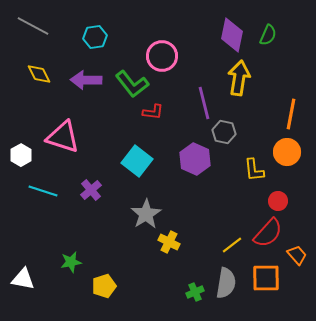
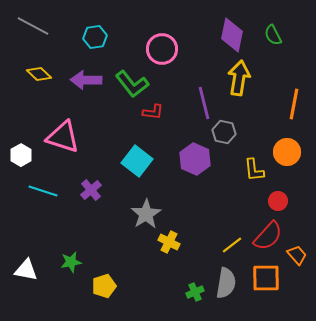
green semicircle: moved 5 px right; rotated 130 degrees clockwise
pink circle: moved 7 px up
yellow diamond: rotated 20 degrees counterclockwise
orange line: moved 3 px right, 10 px up
red semicircle: moved 3 px down
white triangle: moved 3 px right, 9 px up
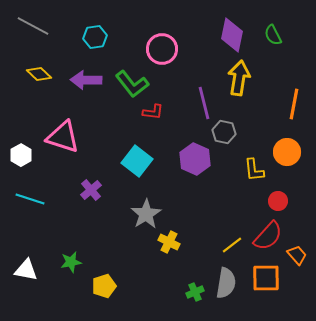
cyan line: moved 13 px left, 8 px down
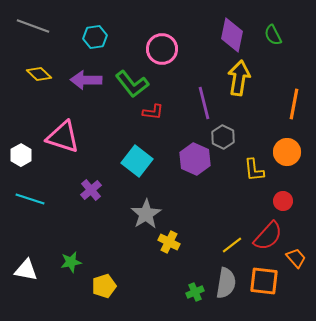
gray line: rotated 8 degrees counterclockwise
gray hexagon: moved 1 px left, 5 px down; rotated 15 degrees clockwise
red circle: moved 5 px right
orange trapezoid: moved 1 px left, 3 px down
orange square: moved 2 px left, 3 px down; rotated 8 degrees clockwise
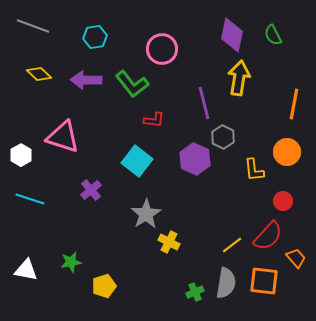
red L-shape: moved 1 px right, 8 px down
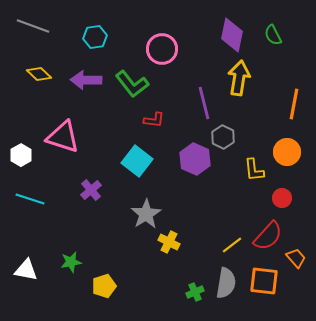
red circle: moved 1 px left, 3 px up
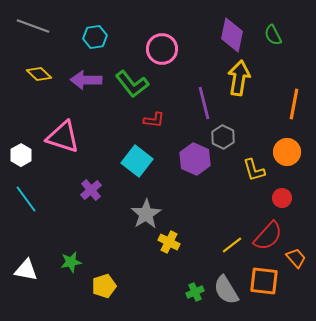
yellow L-shape: rotated 10 degrees counterclockwise
cyan line: moved 4 px left; rotated 36 degrees clockwise
gray semicircle: moved 7 px down; rotated 140 degrees clockwise
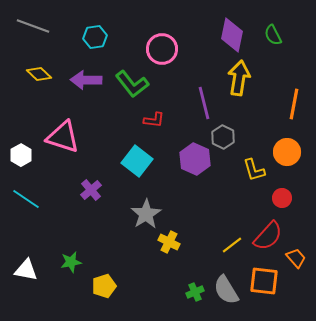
cyan line: rotated 20 degrees counterclockwise
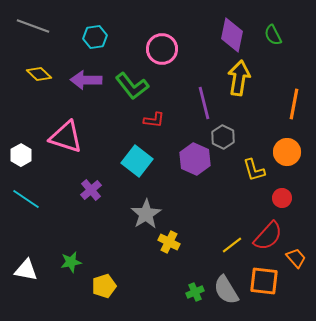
green L-shape: moved 2 px down
pink triangle: moved 3 px right
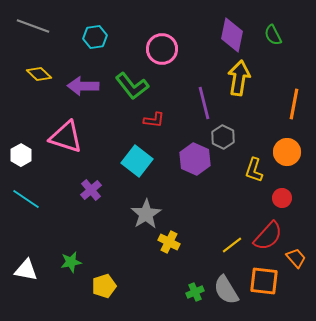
purple arrow: moved 3 px left, 6 px down
yellow L-shape: rotated 35 degrees clockwise
